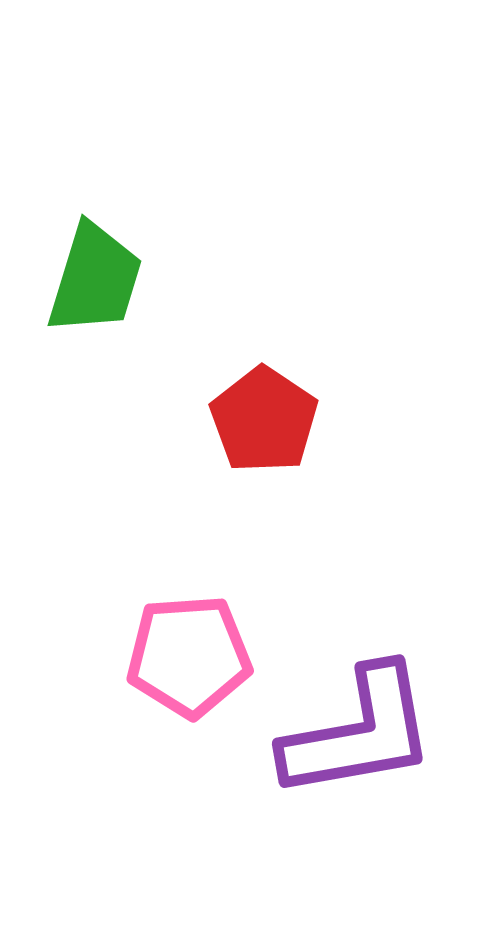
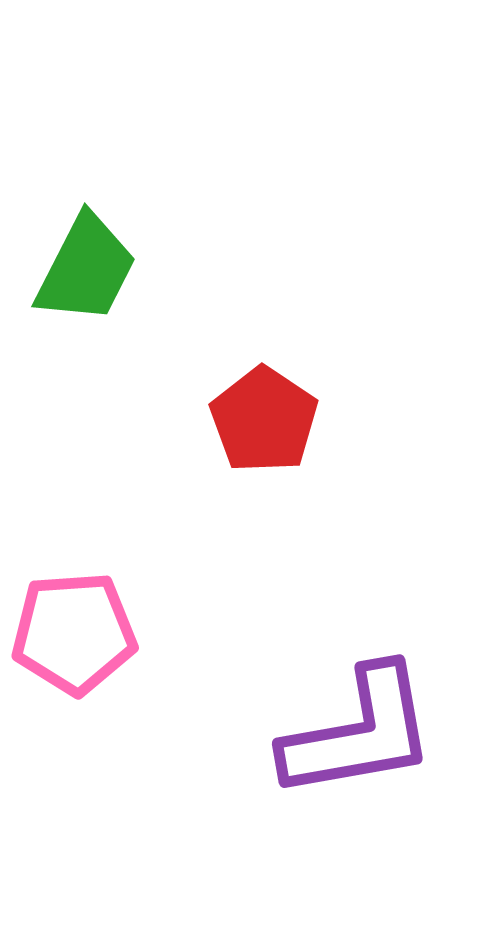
green trapezoid: moved 9 px left, 10 px up; rotated 10 degrees clockwise
pink pentagon: moved 115 px left, 23 px up
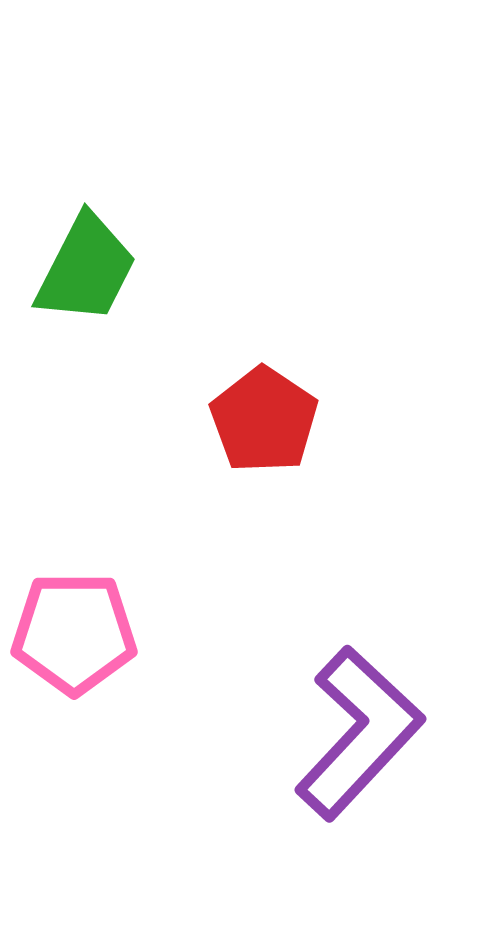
pink pentagon: rotated 4 degrees clockwise
purple L-shape: rotated 37 degrees counterclockwise
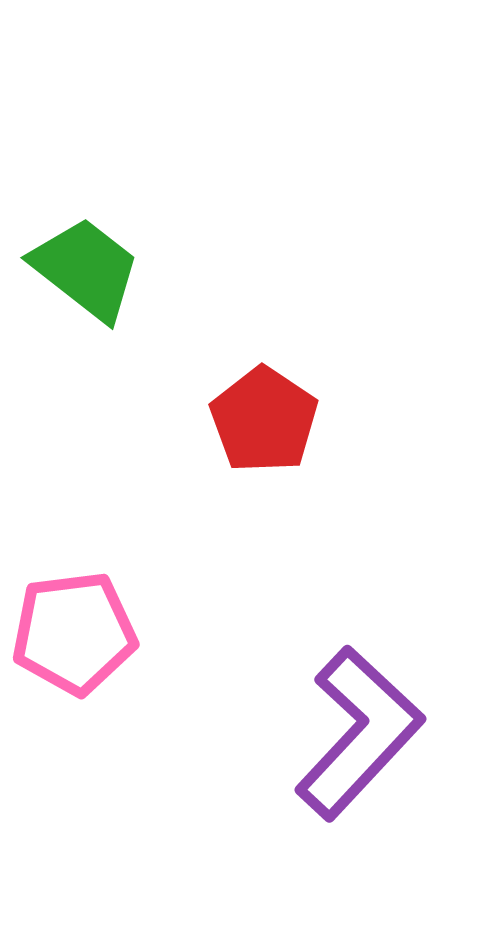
green trapezoid: rotated 79 degrees counterclockwise
pink pentagon: rotated 7 degrees counterclockwise
